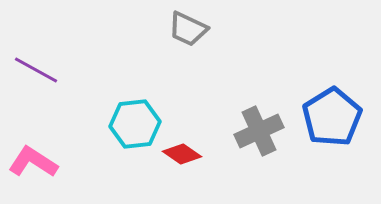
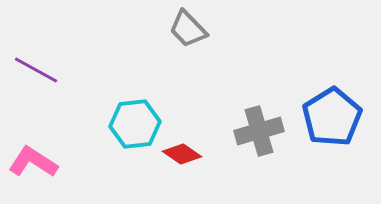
gray trapezoid: rotated 21 degrees clockwise
gray cross: rotated 9 degrees clockwise
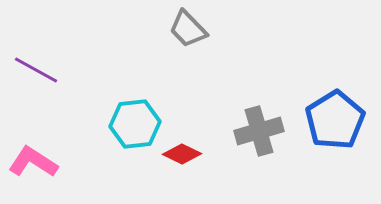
blue pentagon: moved 3 px right, 3 px down
red diamond: rotated 9 degrees counterclockwise
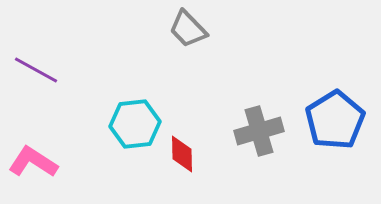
red diamond: rotated 63 degrees clockwise
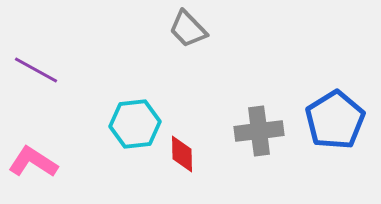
gray cross: rotated 9 degrees clockwise
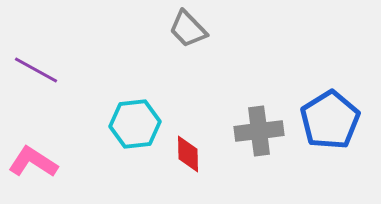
blue pentagon: moved 5 px left
red diamond: moved 6 px right
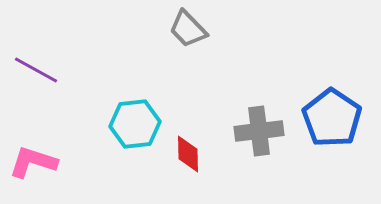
blue pentagon: moved 2 px right, 2 px up; rotated 6 degrees counterclockwise
pink L-shape: rotated 15 degrees counterclockwise
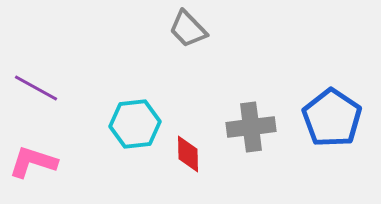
purple line: moved 18 px down
gray cross: moved 8 px left, 4 px up
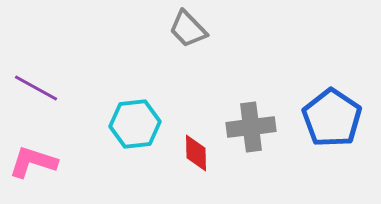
red diamond: moved 8 px right, 1 px up
